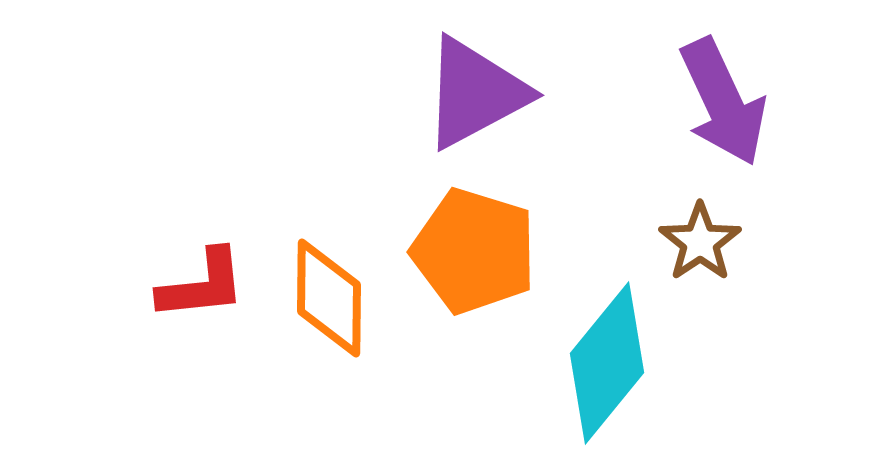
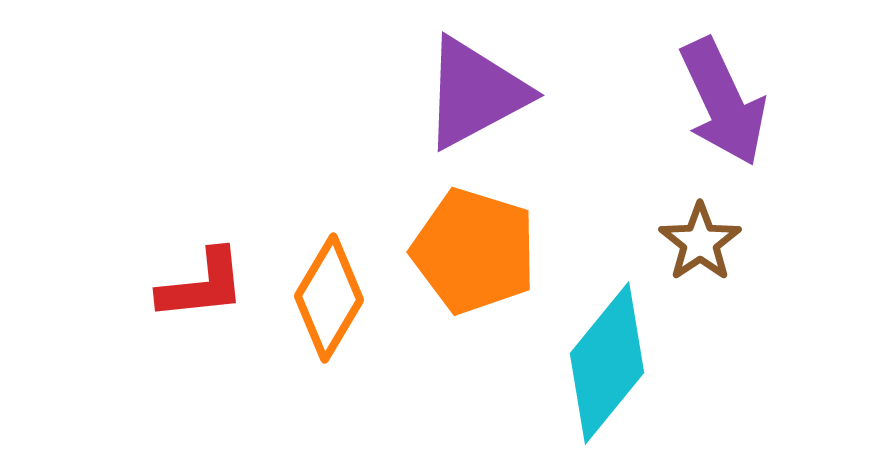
orange diamond: rotated 30 degrees clockwise
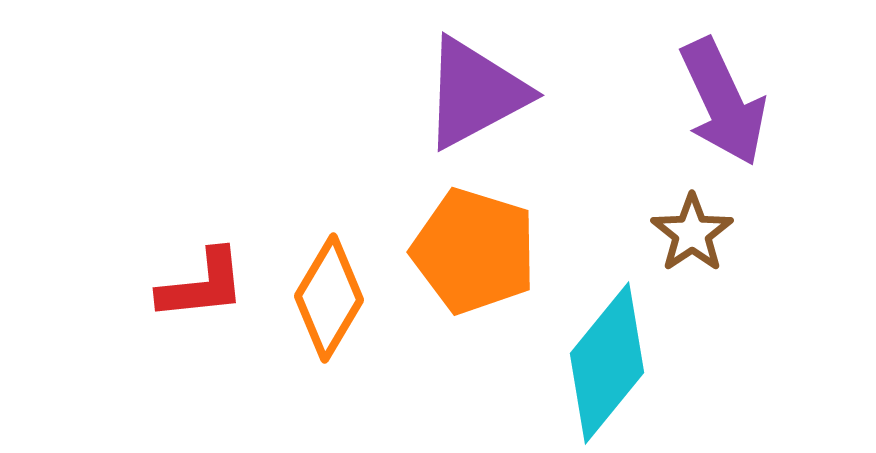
brown star: moved 8 px left, 9 px up
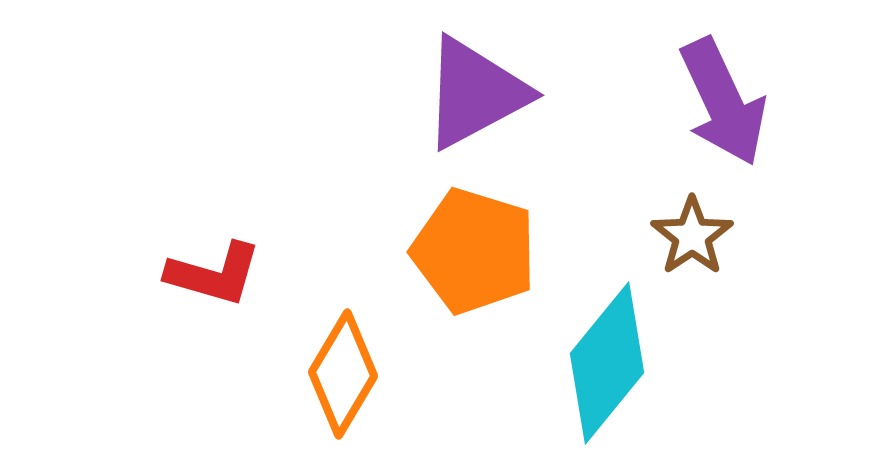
brown star: moved 3 px down
red L-shape: moved 12 px right, 11 px up; rotated 22 degrees clockwise
orange diamond: moved 14 px right, 76 px down
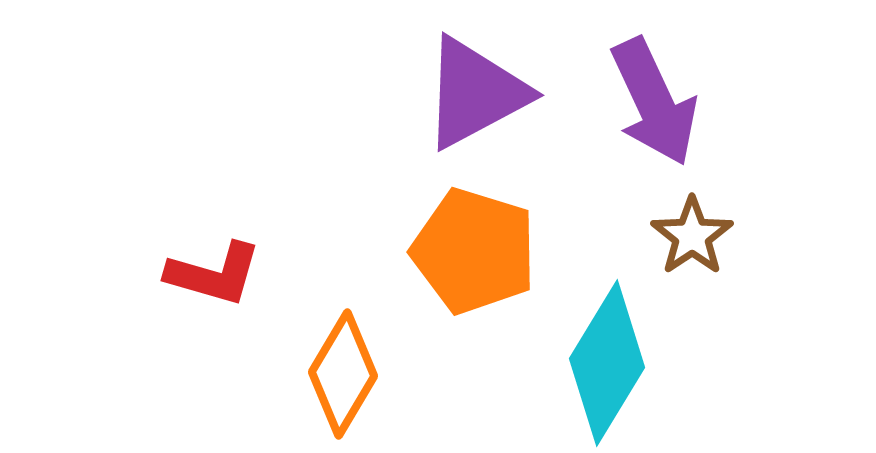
purple arrow: moved 69 px left
cyan diamond: rotated 8 degrees counterclockwise
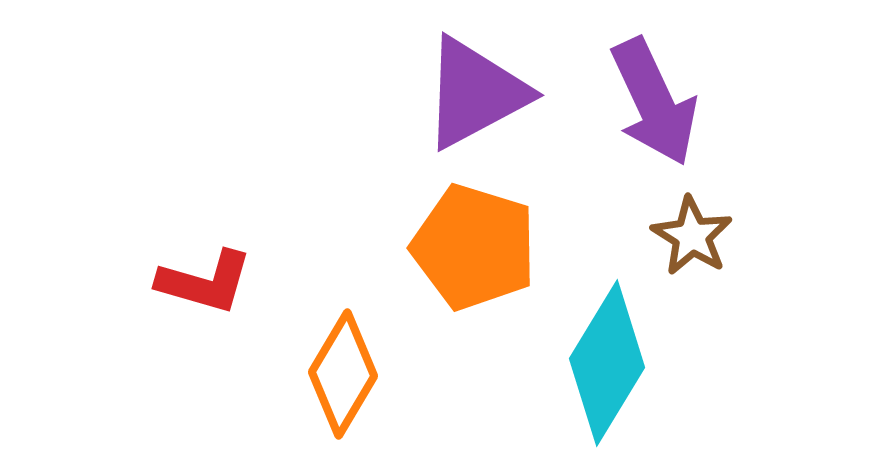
brown star: rotated 6 degrees counterclockwise
orange pentagon: moved 4 px up
red L-shape: moved 9 px left, 8 px down
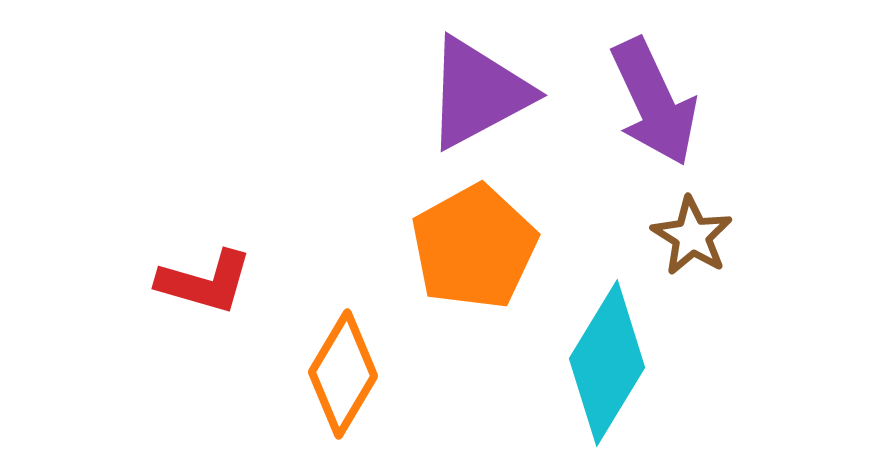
purple triangle: moved 3 px right
orange pentagon: rotated 26 degrees clockwise
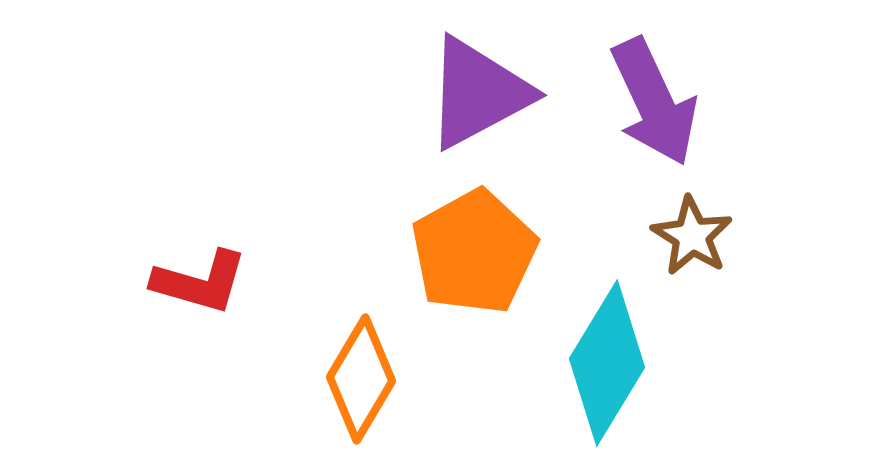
orange pentagon: moved 5 px down
red L-shape: moved 5 px left
orange diamond: moved 18 px right, 5 px down
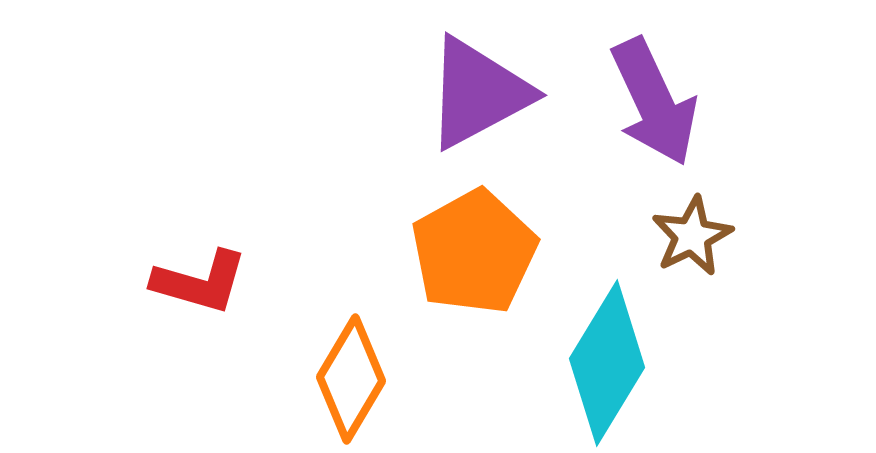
brown star: rotated 14 degrees clockwise
orange diamond: moved 10 px left
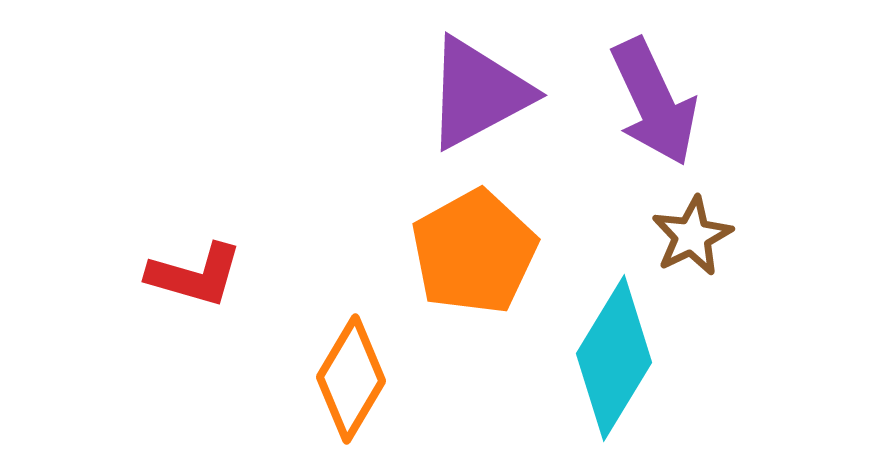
red L-shape: moved 5 px left, 7 px up
cyan diamond: moved 7 px right, 5 px up
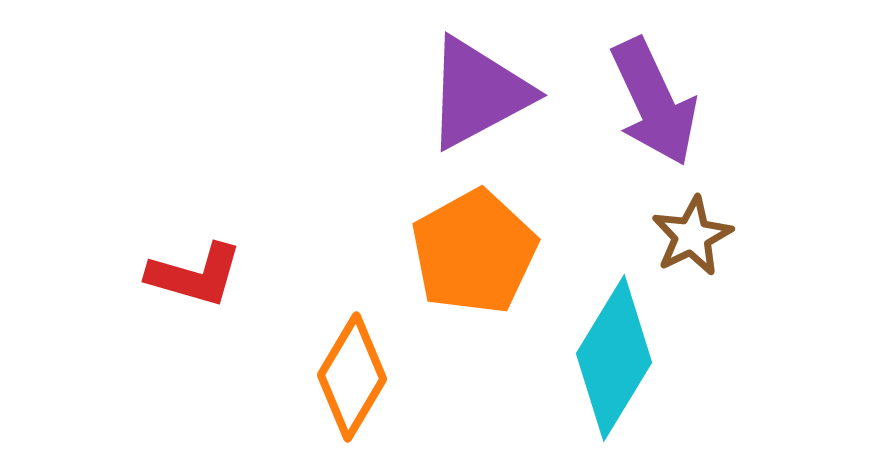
orange diamond: moved 1 px right, 2 px up
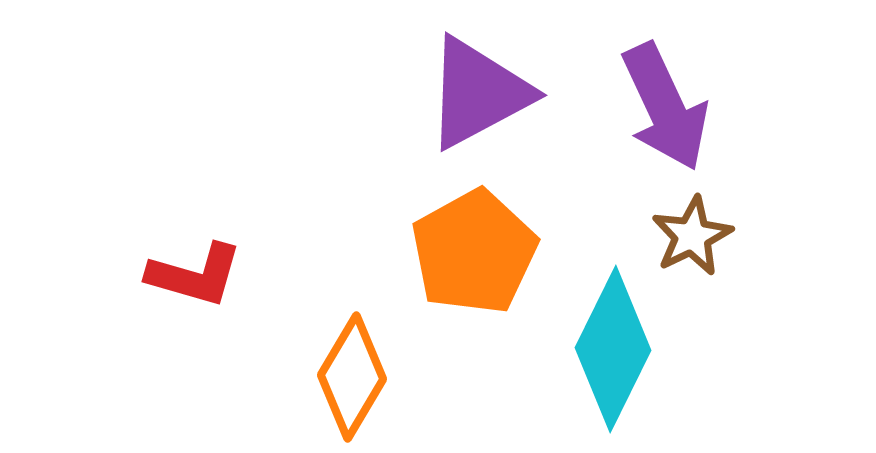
purple arrow: moved 11 px right, 5 px down
cyan diamond: moved 1 px left, 9 px up; rotated 5 degrees counterclockwise
